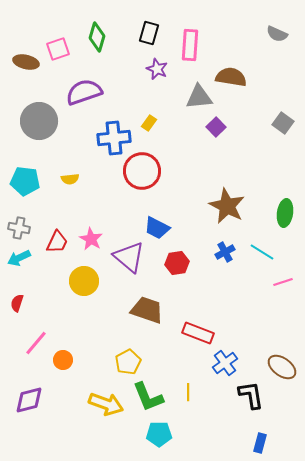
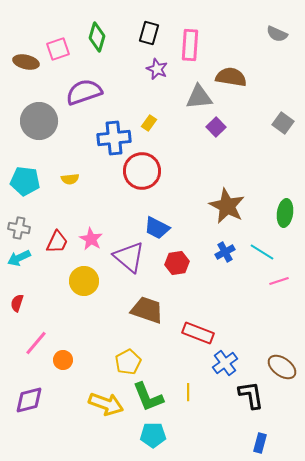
pink line at (283, 282): moved 4 px left, 1 px up
cyan pentagon at (159, 434): moved 6 px left, 1 px down
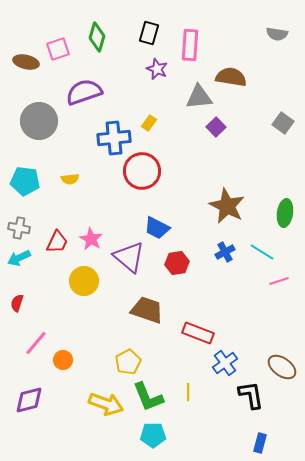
gray semicircle at (277, 34): rotated 15 degrees counterclockwise
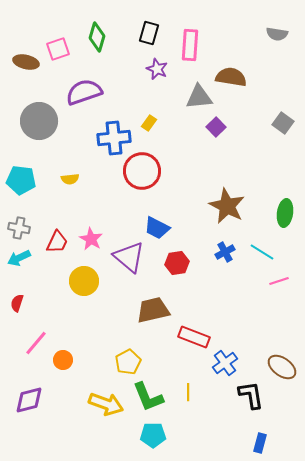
cyan pentagon at (25, 181): moved 4 px left, 1 px up
brown trapezoid at (147, 310): moved 6 px right; rotated 32 degrees counterclockwise
red rectangle at (198, 333): moved 4 px left, 4 px down
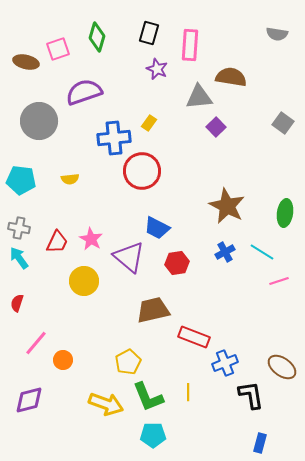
cyan arrow at (19, 258): rotated 80 degrees clockwise
blue cross at (225, 363): rotated 15 degrees clockwise
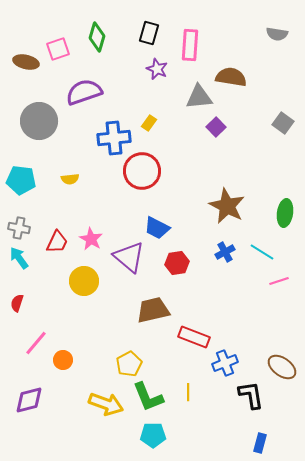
yellow pentagon at (128, 362): moved 1 px right, 2 px down
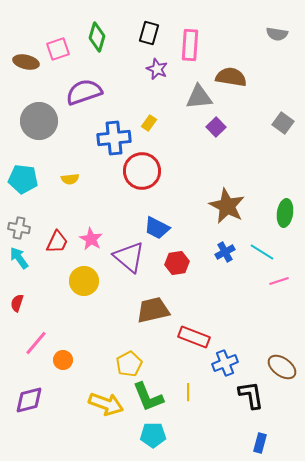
cyan pentagon at (21, 180): moved 2 px right, 1 px up
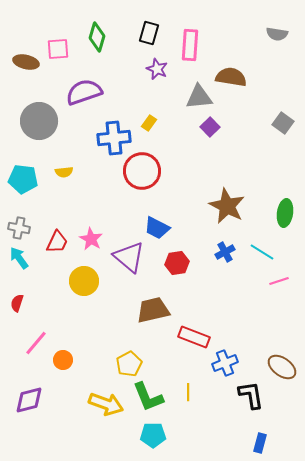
pink square at (58, 49): rotated 15 degrees clockwise
purple square at (216, 127): moved 6 px left
yellow semicircle at (70, 179): moved 6 px left, 7 px up
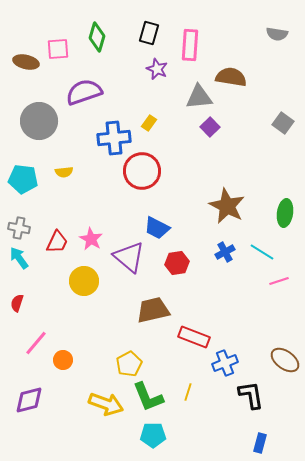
brown ellipse at (282, 367): moved 3 px right, 7 px up
yellow line at (188, 392): rotated 18 degrees clockwise
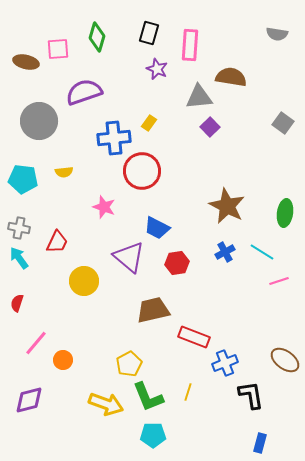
pink star at (91, 239): moved 13 px right, 32 px up; rotated 10 degrees counterclockwise
